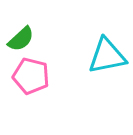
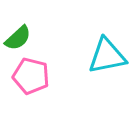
green semicircle: moved 3 px left, 1 px up
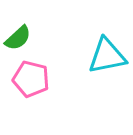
pink pentagon: moved 3 px down
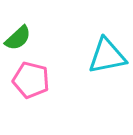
pink pentagon: moved 1 px down
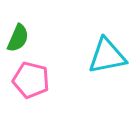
green semicircle: rotated 24 degrees counterclockwise
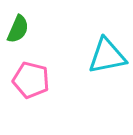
green semicircle: moved 9 px up
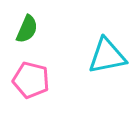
green semicircle: moved 9 px right
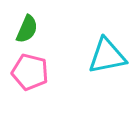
pink pentagon: moved 1 px left, 8 px up
